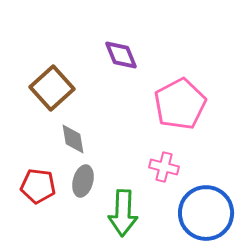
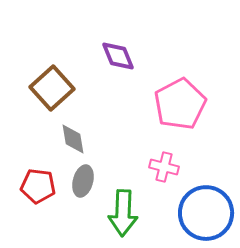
purple diamond: moved 3 px left, 1 px down
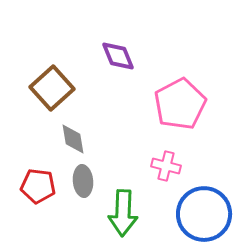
pink cross: moved 2 px right, 1 px up
gray ellipse: rotated 20 degrees counterclockwise
blue circle: moved 2 px left, 1 px down
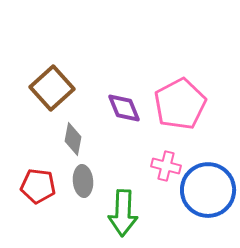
purple diamond: moved 6 px right, 52 px down
gray diamond: rotated 20 degrees clockwise
blue circle: moved 4 px right, 24 px up
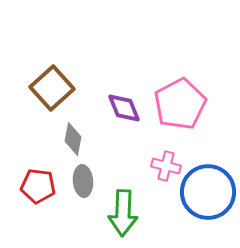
blue circle: moved 2 px down
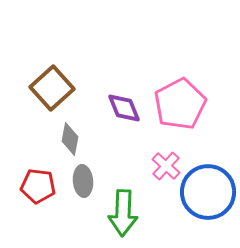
gray diamond: moved 3 px left
pink cross: rotated 28 degrees clockwise
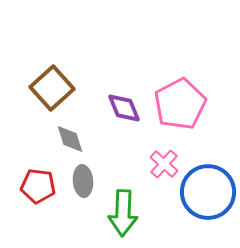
gray diamond: rotated 28 degrees counterclockwise
pink cross: moved 2 px left, 2 px up
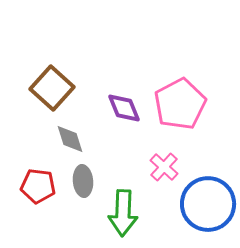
brown square: rotated 6 degrees counterclockwise
pink cross: moved 3 px down
blue circle: moved 12 px down
